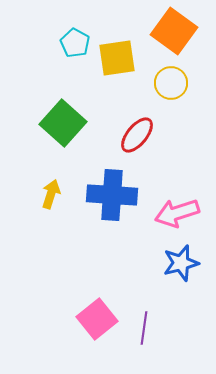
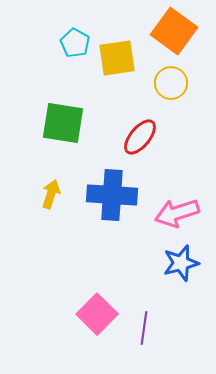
green square: rotated 33 degrees counterclockwise
red ellipse: moved 3 px right, 2 px down
pink square: moved 5 px up; rotated 6 degrees counterclockwise
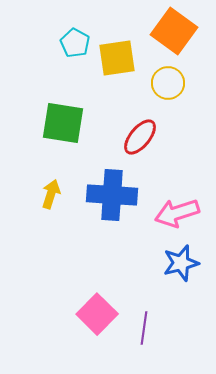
yellow circle: moved 3 px left
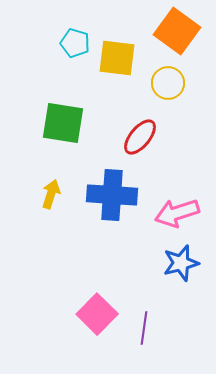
orange square: moved 3 px right
cyan pentagon: rotated 12 degrees counterclockwise
yellow square: rotated 15 degrees clockwise
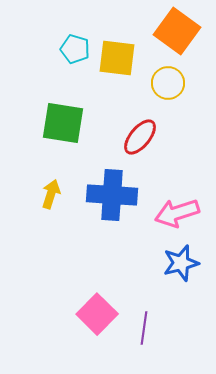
cyan pentagon: moved 6 px down
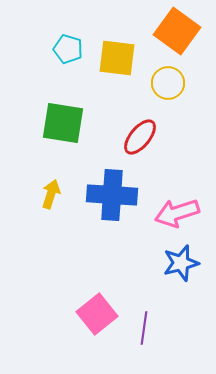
cyan pentagon: moved 7 px left
pink square: rotated 6 degrees clockwise
